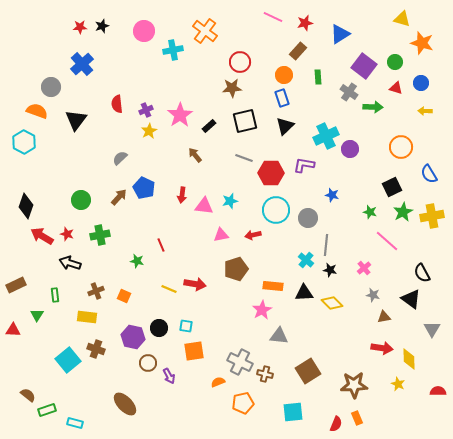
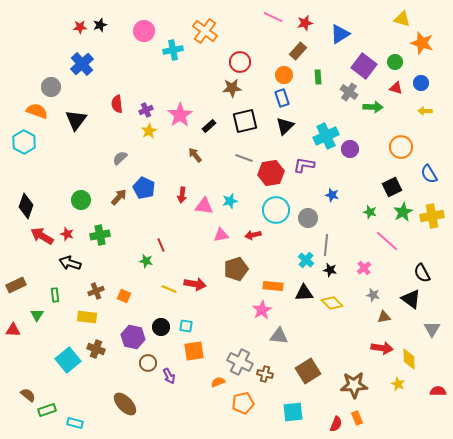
black star at (102, 26): moved 2 px left, 1 px up
red hexagon at (271, 173): rotated 10 degrees counterclockwise
green star at (137, 261): moved 9 px right
black circle at (159, 328): moved 2 px right, 1 px up
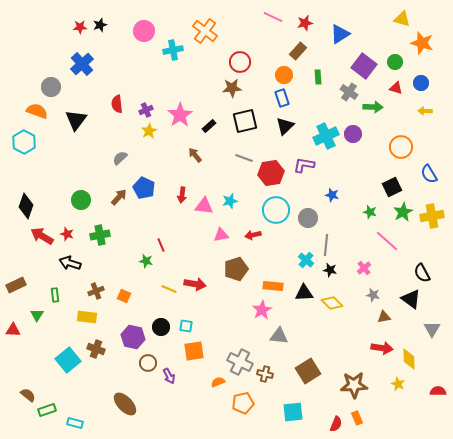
purple circle at (350, 149): moved 3 px right, 15 px up
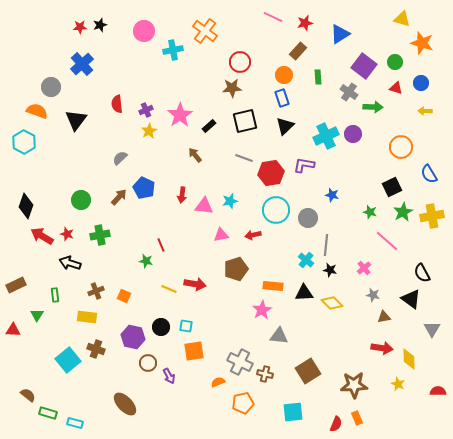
green rectangle at (47, 410): moved 1 px right, 3 px down; rotated 36 degrees clockwise
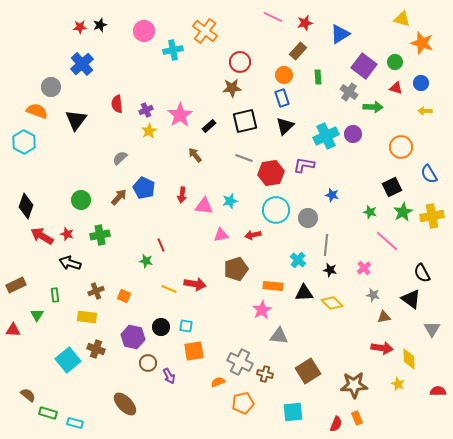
cyan cross at (306, 260): moved 8 px left
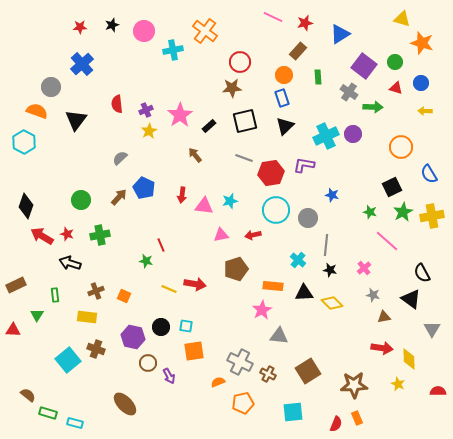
black star at (100, 25): moved 12 px right
brown cross at (265, 374): moved 3 px right; rotated 14 degrees clockwise
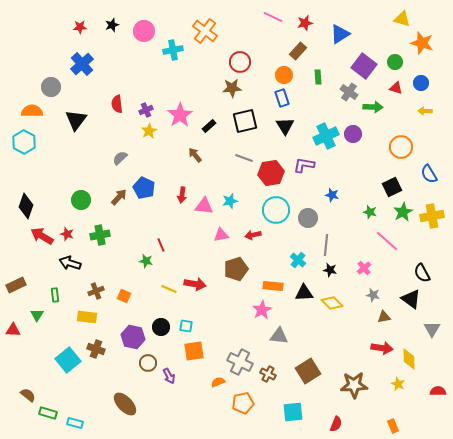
orange semicircle at (37, 111): moved 5 px left; rotated 20 degrees counterclockwise
black triangle at (285, 126): rotated 18 degrees counterclockwise
orange rectangle at (357, 418): moved 36 px right, 8 px down
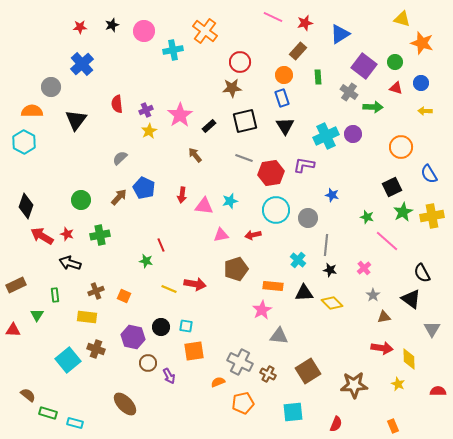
green star at (370, 212): moved 3 px left, 5 px down
gray star at (373, 295): rotated 24 degrees clockwise
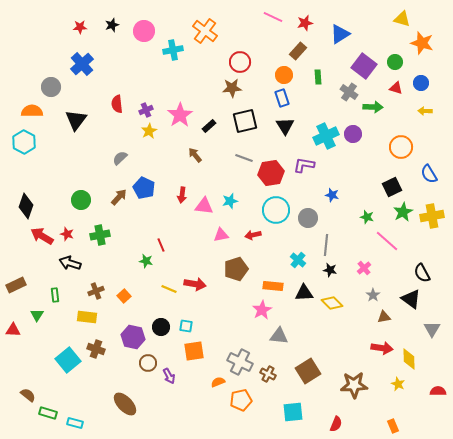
orange square at (124, 296): rotated 24 degrees clockwise
orange pentagon at (243, 403): moved 2 px left, 3 px up
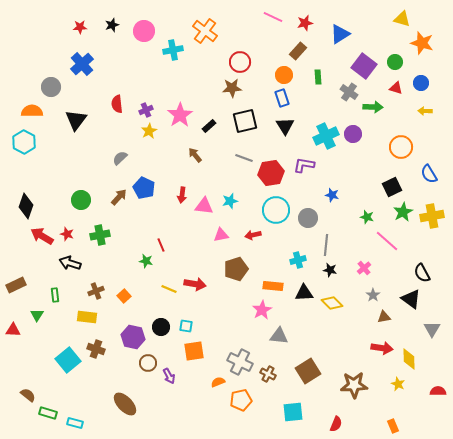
cyan cross at (298, 260): rotated 35 degrees clockwise
